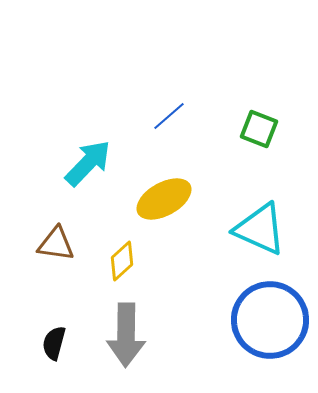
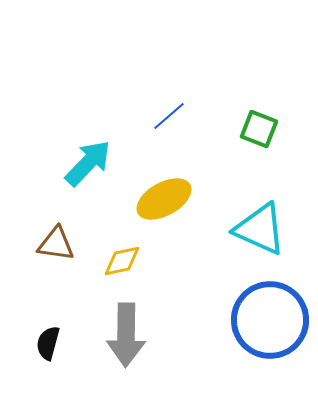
yellow diamond: rotated 30 degrees clockwise
black semicircle: moved 6 px left
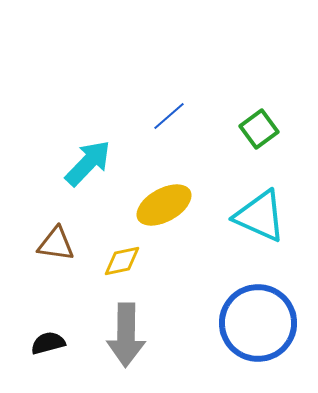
green square: rotated 33 degrees clockwise
yellow ellipse: moved 6 px down
cyan triangle: moved 13 px up
blue circle: moved 12 px left, 3 px down
black semicircle: rotated 60 degrees clockwise
